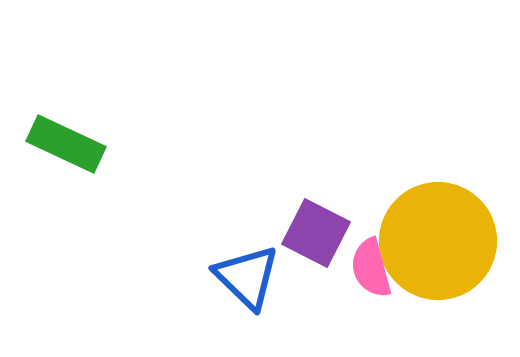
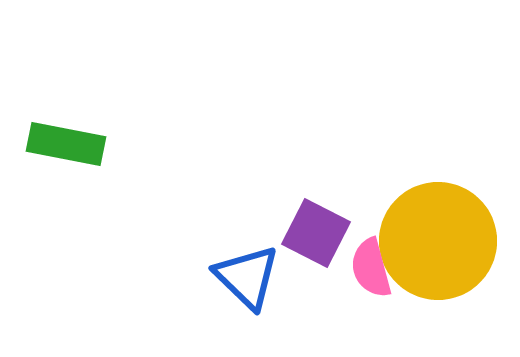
green rectangle: rotated 14 degrees counterclockwise
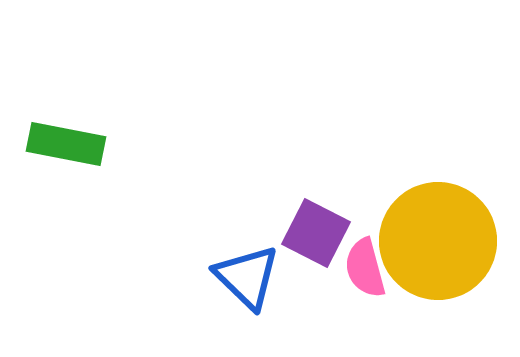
pink semicircle: moved 6 px left
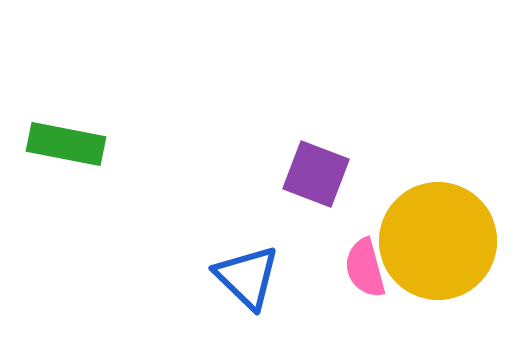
purple square: moved 59 px up; rotated 6 degrees counterclockwise
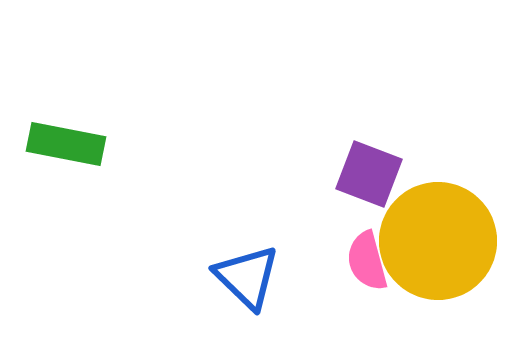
purple square: moved 53 px right
pink semicircle: moved 2 px right, 7 px up
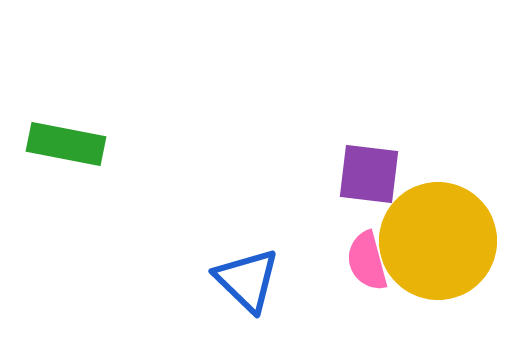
purple square: rotated 14 degrees counterclockwise
blue triangle: moved 3 px down
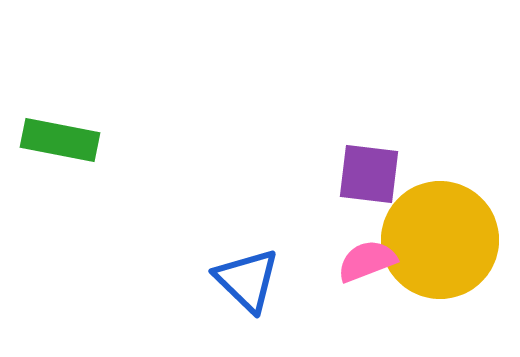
green rectangle: moved 6 px left, 4 px up
yellow circle: moved 2 px right, 1 px up
pink semicircle: rotated 84 degrees clockwise
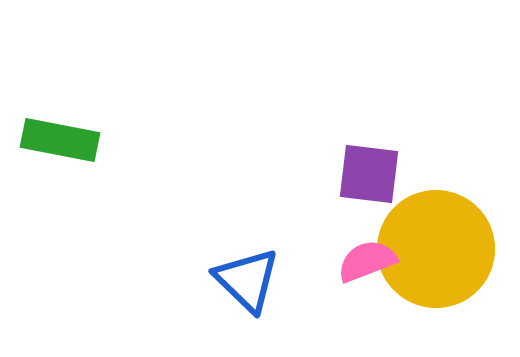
yellow circle: moved 4 px left, 9 px down
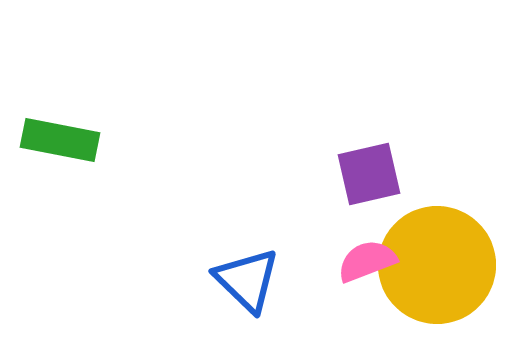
purple square: rotated 20 degrees counterclockwise
yellow circle: moved 1 px right, 16 px down
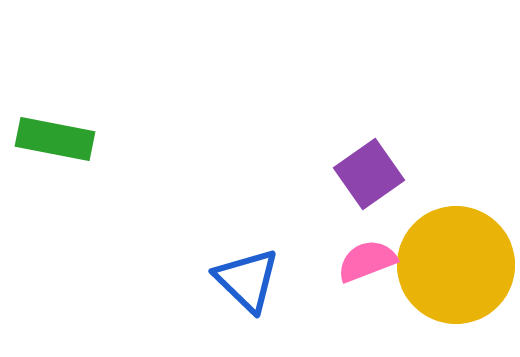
green rectangle: moved 5 px left, 1 px up
purple square: rotated 22 degrees counterclockwise
yellow circle: moved 19 px right
